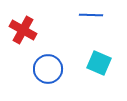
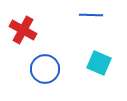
blue circle: moved 3 px left
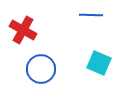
blue circle: moved 4 px left
